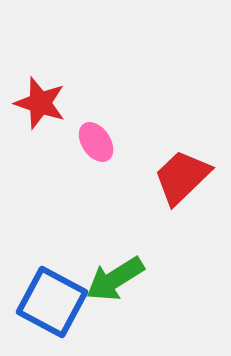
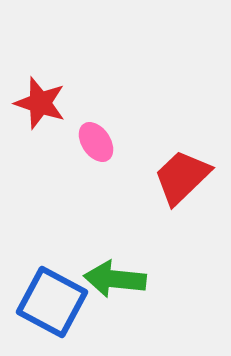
green arrow: rotated 38 degrees clockwise
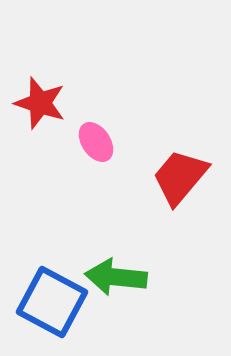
red trapezoid: moved 2 px left; rotated 6 degrees counterclockwise
green arrow: moved 1 px right, 2 px up
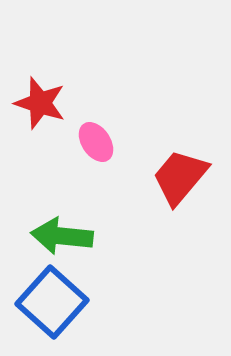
green arrow: moved 54 px left, 41 px up
blue square: rotated 14 degrees clockwise
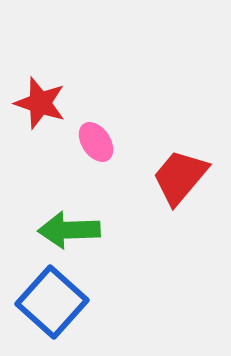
green arrow: moved 7 px right, 6 px up; rotated 8 degrees counterclockwise
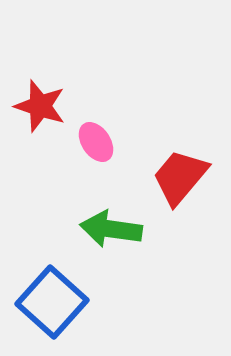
red star: moved 3 px down
green arrow: moved 42 px right, 1 px up; rotated 10 degrees clockwise
